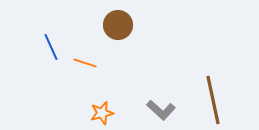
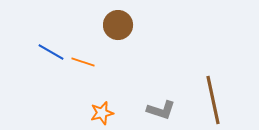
blue line: moved 5 px down; rotated 36 degrees counterclockwise
orange line: moved 2 px left, 1 px up
gray L-shape: rotated 24 degrees counterclockwise
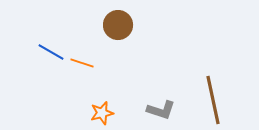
orange line: moved 1 px left, 1 px down
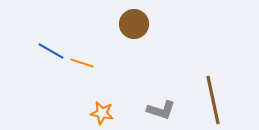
brown circle: moved 16 px right, 1 px up
blue line: moved 1 px up
orange star: rotated 25 degrees clockwise
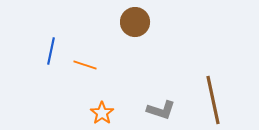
brown circle: moved 1 px right, 2 px up
blue line: rotated 72 degrees clockwise
orange line: moved 3 px right, 2 px down
orange star: rotated 25 degrees clockwise
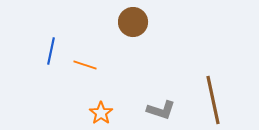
brown circle: moved 2 px left
orange star: moved 1 px left
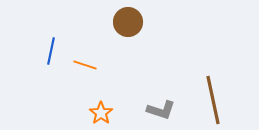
brown circle: moved 5 px left
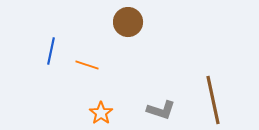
orange line: moved 2 px right
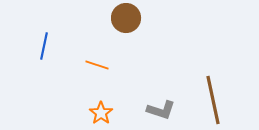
brown circle: moved 2 px left, 4 px up
blue line: moved 7 px left, 5 px up
orange line: moved 10 px right
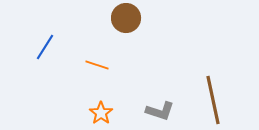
blue line: moved 1 px right, 1 px down; rotated 20 degrees clockwise
gray L-shape: moved 1 px left, 1 px down
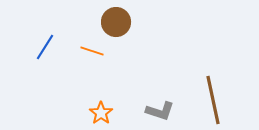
brown circle: moved 10 px left, 4 px down
orange line: moved 5 px left, 14 px up
